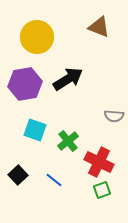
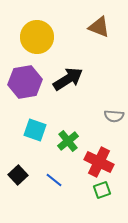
purple hexagon: moved 2 px up
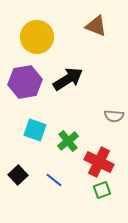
brown triangle: moved 3 px left, 1 px up
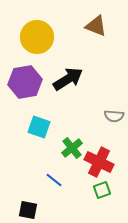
cyan square: moved 4 px right, 3 px up
green cross: moved 4 px right, 7 px down
black square: moved 10 px right, 35 px down; rotated 36 degrees counterclockwise
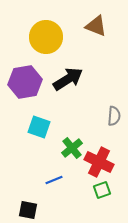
yellow circle: moved 9 px right
gray semicircle: rotated 90 degrees counterclockwise
blue line: rotated 60 degrees counterclockwise
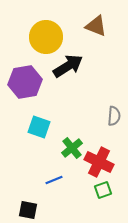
black arrow: moved 13 px up
green square: moved 1 px right
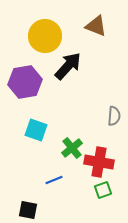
yellow circle: moved 1 px left, 1 px up
black arrow: rotated 16 degrees counterclockwise
cyan square: moved 3 px left, 3 px down
red cross: rotated 16 degrees counterclockwise
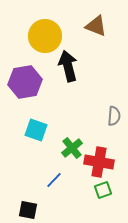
black arrow: rotated 56 degrees counterclockwise
blue line: rotated 24 degrees counterclockwise
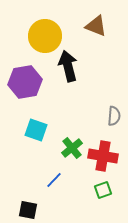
red cross: moved 4 px right, 6 px up
